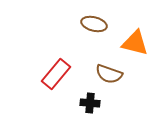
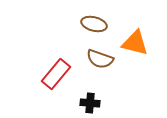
brown semicircle: moved 9 px left, 15 px up
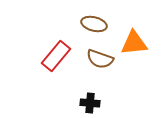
orange triangle: moved 1 px left; rotated 20 degrees counterclockwise
red rectangle: moved 18 px up
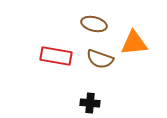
red rectangle: rotated 60 degrees clockwise
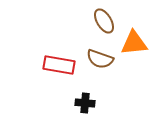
brown ellipse: moved 10 px right, 3 px up; rotated 45 degrees clockwise
red rectangle: moved 3 px right, 9 px down
black cross: moved 5 px left
